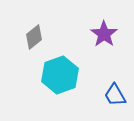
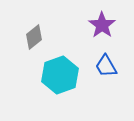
purple star: moved 2 px left, 9 px up
blue trapezoid: moved 9 px left, 29 px up
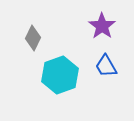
purple star: moved 1 px down
gray diamond: moved 1 px left, 1 px down; rotated 25 degrees counterclockwise
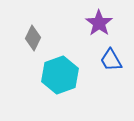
purple star: moved 3 px left, 3 px up
blue trapezoid: moved 5 px right, 6 px up
